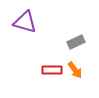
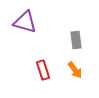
gray rectangle: moved 2 px up; rotated 72 degrees counterclockwise
red rectangle: moved 9 px left; rotated 72 degrees clockwise
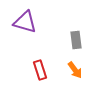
red rectangle: moved 3 px left
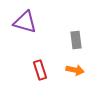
orange arrow: rotated 42 degrees counterclockwise
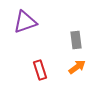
purple triangle: rotated 35 degrees counterclockwise
orange arrow: moved 2 px right, 3 px up; rotated 48 degrees counterclockwise
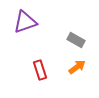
gray rectangle: rotated 54 degrees counterclockwise
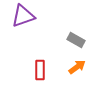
purple triangle: moved 2 px left, 6 px up
red rectangle: rotated 18 degrees clockwise
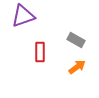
red rectangle: moved 18 px up
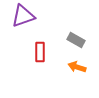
orange arrow: rotated 126 degrees counterclockwise
